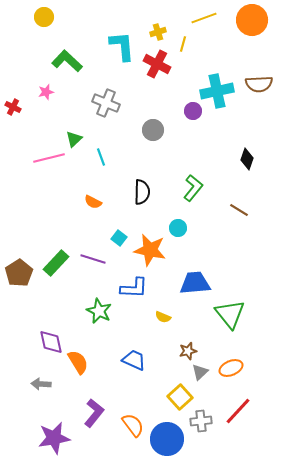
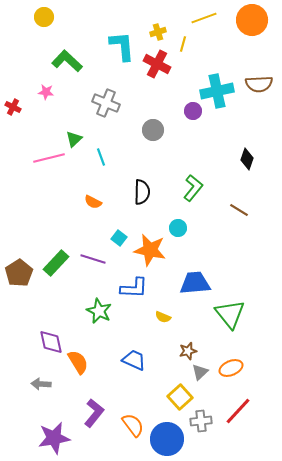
pink star at (46, 92): rotated 21 degrees clockwise
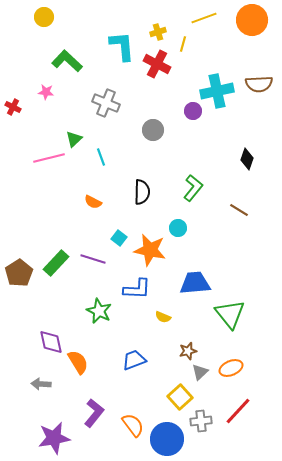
blue L-shape at (134, 288): moved 3 px right, 1 px down
blue trapezoid at (134, 360): rotated 45 degrees counterclockwise
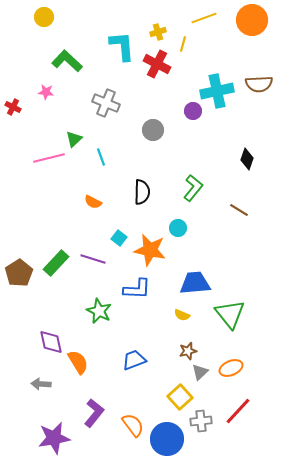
yellow semicircle at (163, 317): moved 19 px right, 2 px up
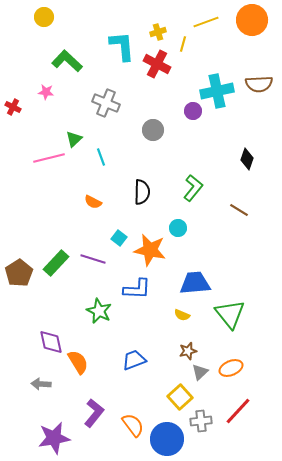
yellow line at (204, 18): moved 2 px right, 4 px down
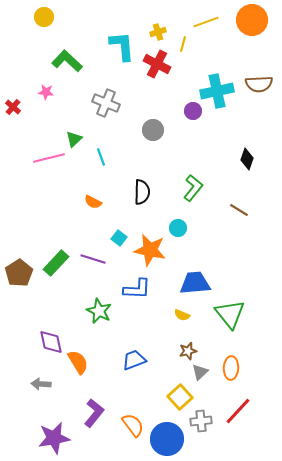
red cross at (13, 107): rotated 14 degrees clockwise
orange ellipse at (231, 368): rotated 65 degrees counterclockwise
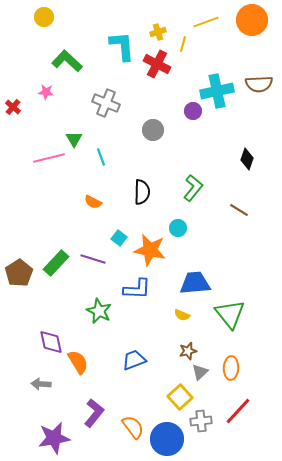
green triangle at (74, 139): rotated 18 degrees counterclockwise
orange semicircle at (133, 425): moved 2 px down
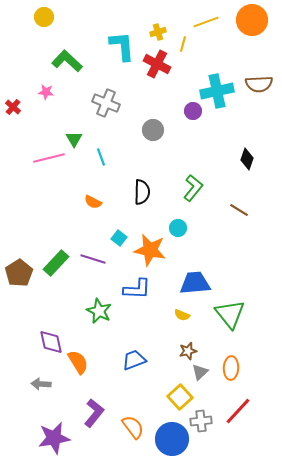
blue circle at (167, 439): moved 5 px right
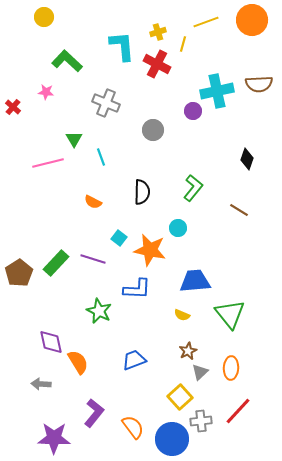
pink line at (49, 158): moved 1 px left, 5 px down
blue trapezoid at (195, 283): moved 2 px up
brown star at (188, 351): rotated 12 degrees counterclockwise
purple star at (54, 438): rotated 12 degrees clockwise
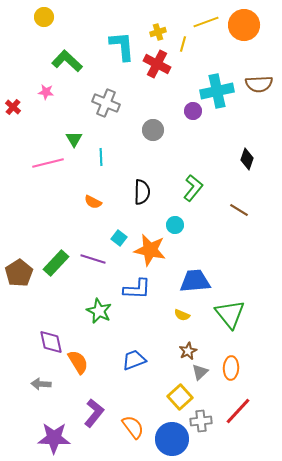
orange circle at (252, 20): moved 8 px left, 5 px down
cyan line at (101, 157): rotated 18 degrees clockwise
cyan circle at (178, 228): moved 3 px left, 3 px up
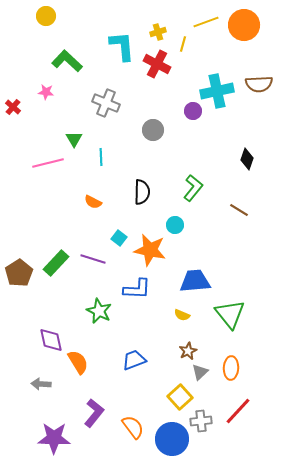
yellow circle at (44, 17): moved 2 px right, 1 px up
purple diamond at (51, 342): moved 2 px up
